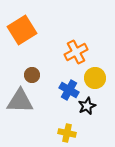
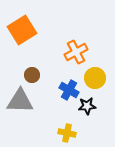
black star: rotated 18 degrees clockwise
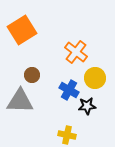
orange cross: rotated 25 degrees counterclockwise
yellow cross: moved 2 px down
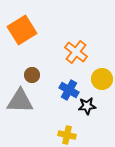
yellow circle: moved 7 px right, 1 px down
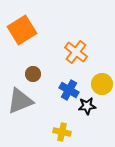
brown circle: moved 1 px right, 1 px up
yellow circle: moved 5 px down
gray triangle: rotated 24 degrees counterclockwise
yellow cross: moved 5 px left, 3 px up
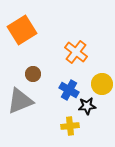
yellow cross: moved 8 px right, 6 px up; rotated 18 degrees counterclockwise
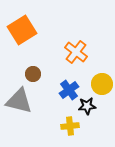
blue cross: rotated 24 degrees clockwise
gray triangle: moved 1 px left; rotated 36 degrees clockwise
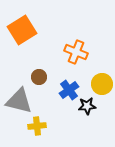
orange cross: rotated 15 degrees counterclockwise
brown circle: moved 6 px right, 3 px down
yellow cross: moved 33 px left
